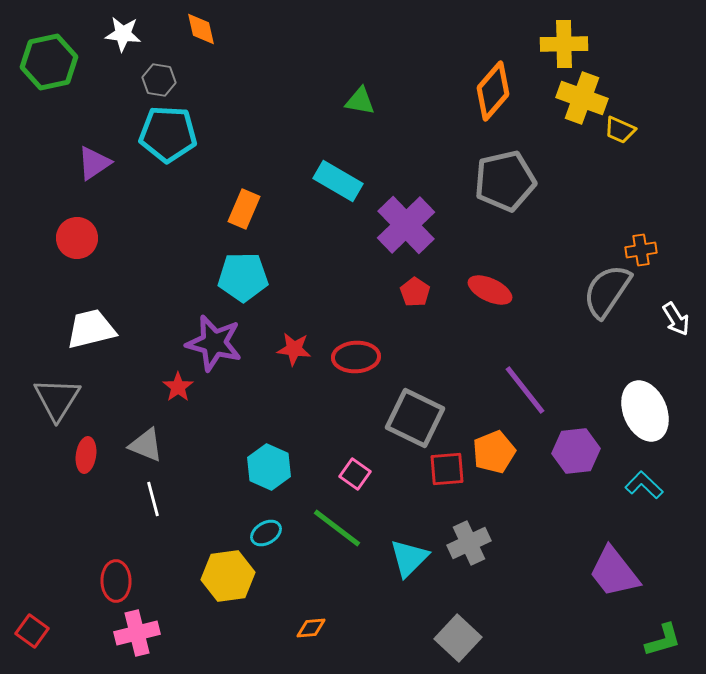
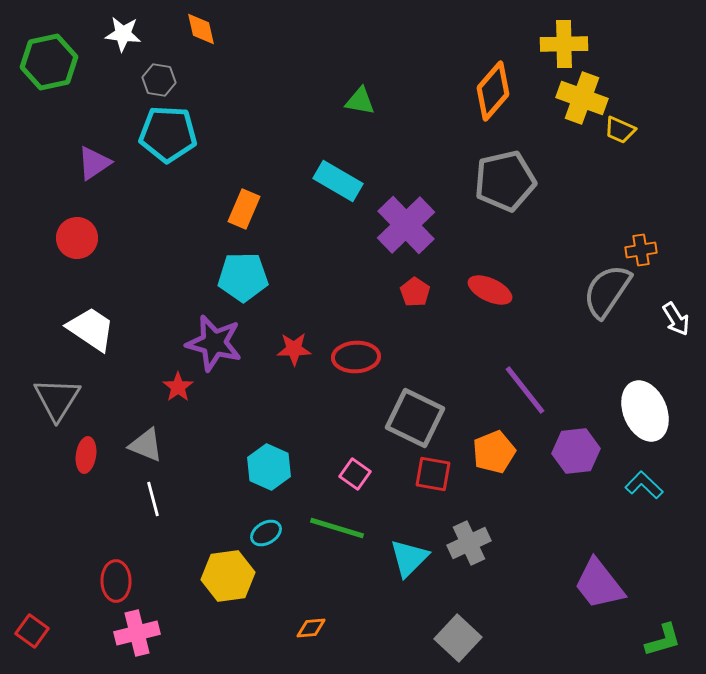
white trapezoid at (91, 329): rotated 48 degrees clockwise
red star at (294, 349): rotated 8 degrees counterclockwise
red square at (447, 469): moved 14 px left, 5 px down; rotated 15 degrees clockwise
green line at (337, 528): rotated 20 degrees counterclockwise
purple trapezoid at (614, 572): moved 15 px left, 12 px down
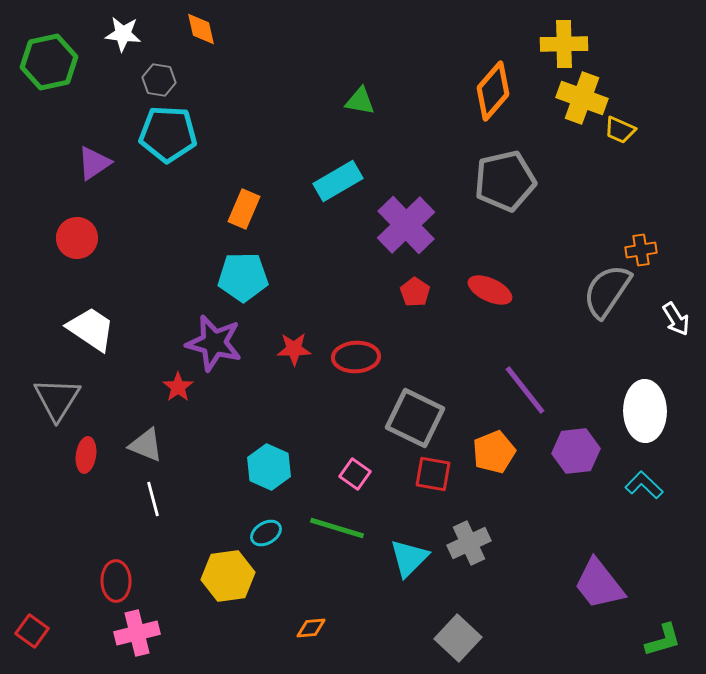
cyan rectangle at (338, 181): rotated 60 degrees counterclockwise
white ellipse at (645, 411): rotated 22 degrees clockwise
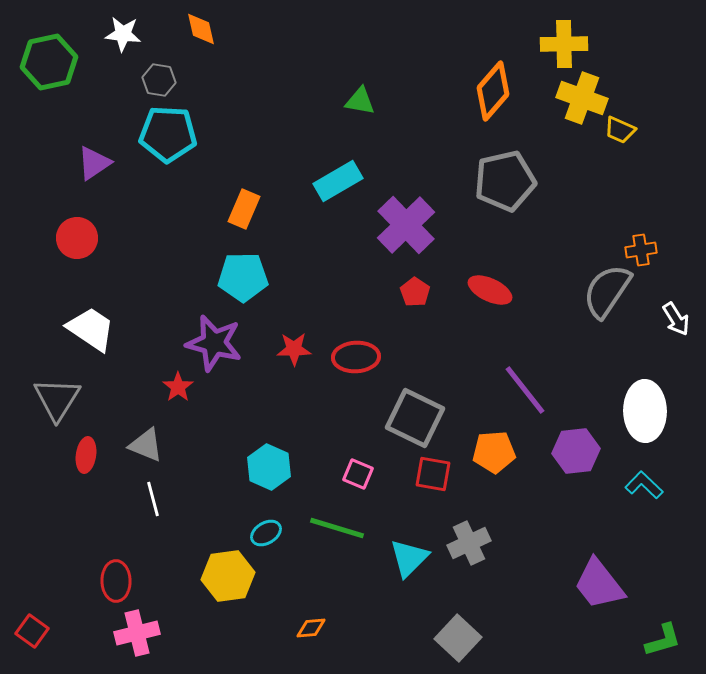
orange pentagon at (494, 452): rotated 18 degrees clockwise
pink square at (355, 474): moved 3 px right; rotated 12 degrees counterclockwise
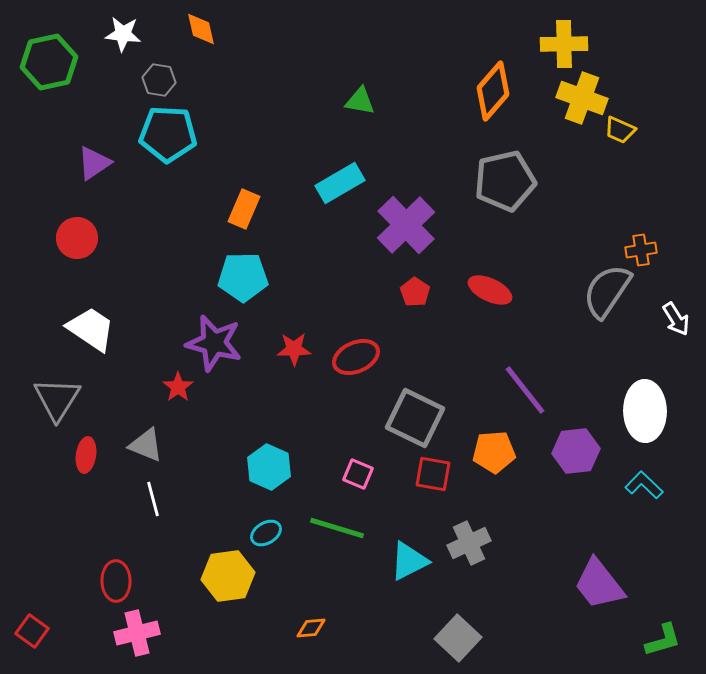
cyan rectangle at (338, 181): moved 2 px right, 2 px down
red ellipse at (356, 357): rotated 21 degrees counterclockwise
cyan triangle at (409, 558): moved 3 px down; rotated 18 degrees clockwise
